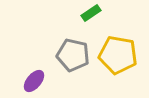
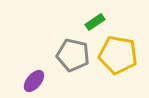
green rectangle: moved 4 px right, 9 px down
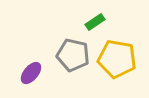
yellow pentagon: moved 1 px left, 4 px down
purple ellipse: moved 3 px left, 8 px up
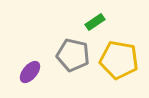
yellow pentagon: moved 2 px right, 1 px down
purple ellipse: moved 1 px left, 1 px up
